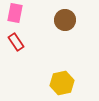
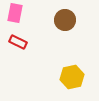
red rectangle: moved 2 px right; rotated 30 degrees counterclockwise
yellow hexagon: moved 10 px right, 6 px up
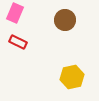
pink rectangle: rotated 12 degrees clockwise
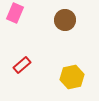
red rectangle: moved 4 px right, 23 px down; rotated 66 degrees counterclockwise
